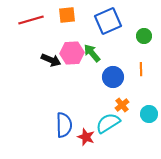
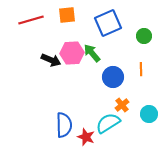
blue square: moved 2 px down
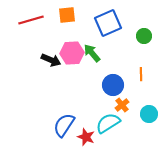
orange line: moved 5 px down
blue circle: moved 8 px down
blue semicircle: rotated 145 degrees counterclockwise
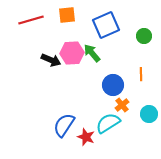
blue square: moved 2 px left, 2 px down
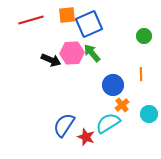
blue square: moved 17 px left, 1 px up
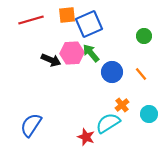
green arrow: moved 1 px left
orange line: rotated 40 degrees counterclockwise
blue circle: moved 1 px left, 13 px up
blue semicircle: moved 33 px left
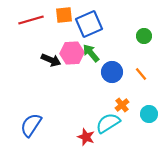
orange square: moved 3 px left
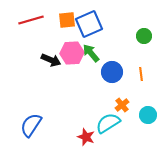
orange square: moved 3 px right, 5 px down
orange line: rotated 32 degrees clockwise
cyan circle: moved 1 px left, 1 px down
